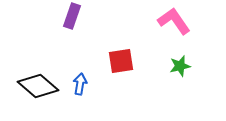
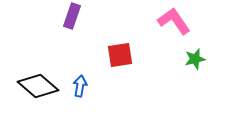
red square: moved 1 px left, 6 px up
green star: moved 15 px right, 7 px up
blue arrow: moved 2 px down
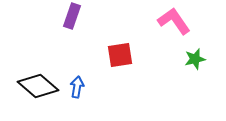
blue arrow: moved 3 px left, 1 px down
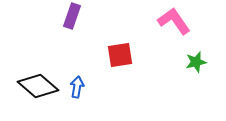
green star: moved 1 px right, 3 px down
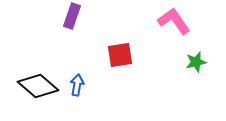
blue arrow: moved 2 px up
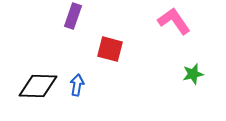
purple rectangle: moved 1 px right
red square: moved 10 px left, 6 px up; rotated 24 degrees clockwise
green star: moved 3 px left, 12 px down
black diamond: rotated 39 degrees counterclockwise
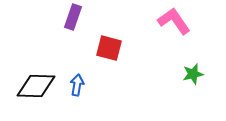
purple rectangle: moved 1 px down
red square: moved 1 px left, 1 px up
black diamond: moved 2 px left
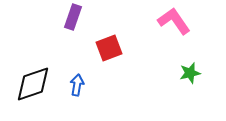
red square: rotated 36 degrees counterclockwise
green star: moved 3 px left, 1 px up
black diamond: moved 3 px left, 2 px up; rotated 21 degrees counterclockwise
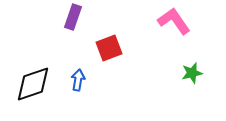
green star: moved 2 px right
blue arrow: moved 1 px right, 5 px up
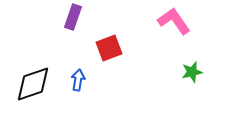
green star: moved 1 px up
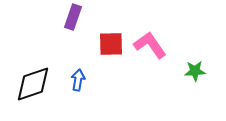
pink L-shape: moved 24 px left, 24 px down
red square: moved 2 px right, 4 px up; rotated 20 degrees clockwise
green star: moved 3 px right, 1 px up; rotated 10 degrees clockwise
